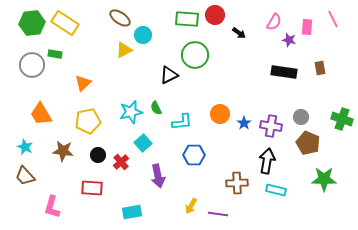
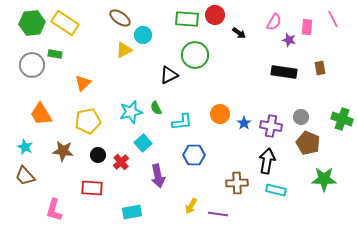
pink L-shape at (52, 207): moved 2 px right, 3 px down
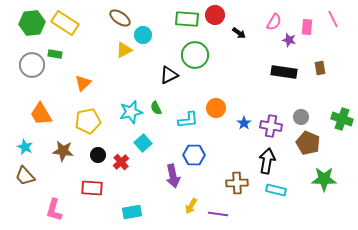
orange circle at (220, 114): moved 4 px left, 6 px up
cyan L-shape at (182, 122): moved 6 px right, 2 px up
purple arrow at (158, 176): moved 15 px right
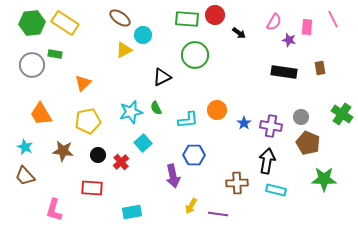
black triangle at (169, 75): moved 7 px left, 2 px down
orange circle at (216, 108): moved 1 px right, 2 px down
green cross at (342, 119): moved 5 px up; rotated 15 degrees clockwise
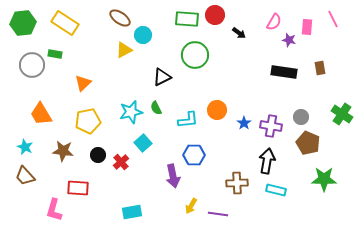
green hexagon at (32, 23): moved 9 px left
red rectangle at (92, 188): moved 14 px left
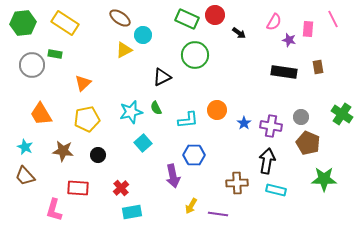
green rectangle at (187, 19): rotated 20 degrees clockwise
pink rectangle at (307, 27): moved 1 px right, 2 px down
brown rectangle at (320, 68): moved 2 px left, 1 px up
yellow pentagon at (88, 121): moved 1 px left, 2 px up
red cross at (121, 162): moved 26 px down
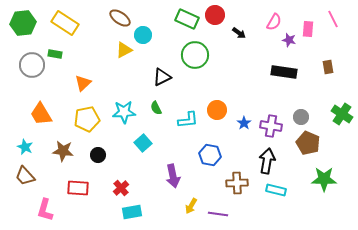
brown rectangle at (318, 67): moved 10 px right
cyan star at (131, 112): moved 7 px left; rotated 10 degrees clockwise
blue hexagon at (194, 155): moved 16 px right; rotated 10 degrees clockwise
pink L-shape at (54, 210): moved 9 px left
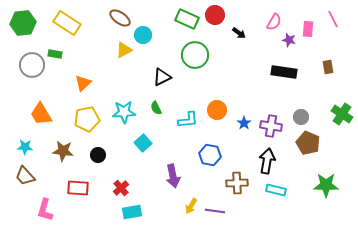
yellow rectangle at (65, 23): moved 2 px right
cyan star at (25, 147): rotated 21 degrees counterclockwise
green star at (324, 179): moved 2 px right, 6 px down
purple line at (218, 214): moved 3 px left, 3 px up
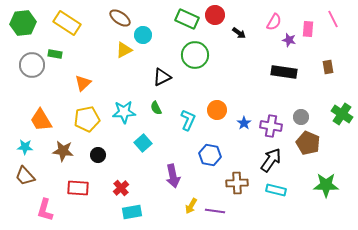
orange trapezoid at (41, 114): moved 6 px down
cyan L-shape at (188, 120): rotated 60 degrees counterclockwise
black arrow at (267, 161): moved 4 px right, 1 px up; rotated 25 degrees clockwise
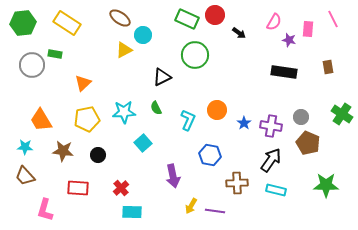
cyan rectangle at (132, 212): rotated 12 degrees clockwise
